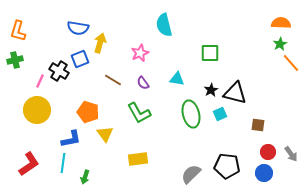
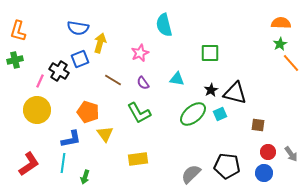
green ellipse: moved 2 px right; rotated 64 degrees clockwise
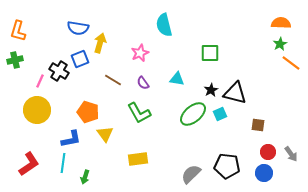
orange line: rotated 12 degrees counterclockwise
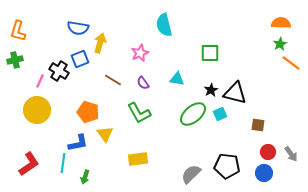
blue L-shape: moved 7 px right, 4 px down
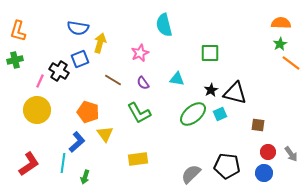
blue L-shape: moved 1 px left, 1 px up; rotated 30 degrees counterclockwise
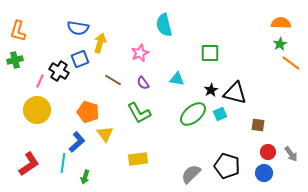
black pentagon: rotated 10 degrees clockwise
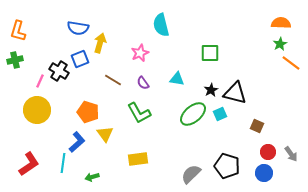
cyan semicircle: moved 3 px left
brown square: moved 1 px left, 1 px down; rotated 16 degrees clockwise
green arrow: moved 7 px right; rotated 56 degrees clockwise
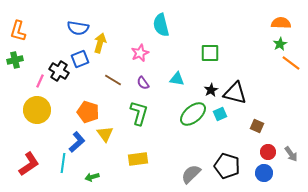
green L-shape: rotated 135 degrees counterclockwise
